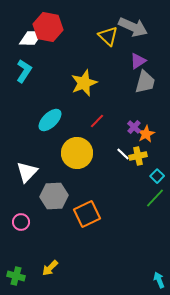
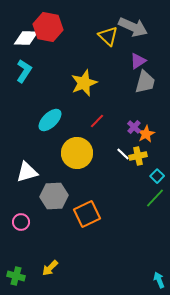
white diamond: moved 5 px left
white triangle: rotated 30 degrees clockwise
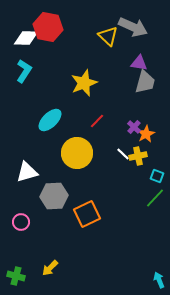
purple triangle: moved 1 px right, 2 px down; rotated 42 degrees clockwise
cyan square: rotated 24 degrees counterclockwise
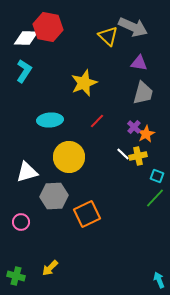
gray trapezoid: moved 2 px left, 11 px down
cyan ellipse: rotated 40 degrees clockwise
yellow circle: moved 8 px left, 4 px down
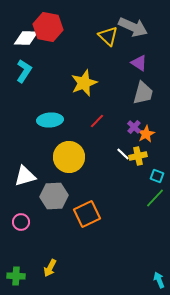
purple triangle: rotated 24 degrees clockwise
white triangle: moved 2 px left, 4 px down
yellow arrow: rotated 18 degrees counterclockwise
green cross: rotated 12 degrees counterclockwise
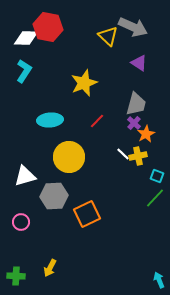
gray trapezoid: moved 7 px left, 11 px down
purple cross: moved 4 px up
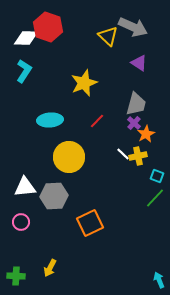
red hexagon: rotated 8 degrees clockwise
white triangle: moved 11 px down; rotated 10 degrees clockwise
orange square: moved 3 px right, 9 px down
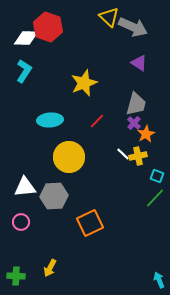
yellow triangle: moved 1 px right, 19 px up
